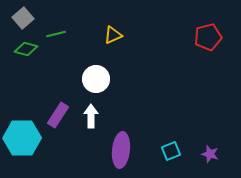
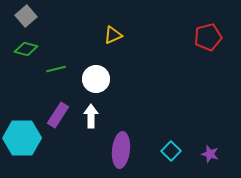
gray square: moved 3 px right, 2 px up
green line: moved 35 px down
cyan square: rotated 24 degrees counterclockwise
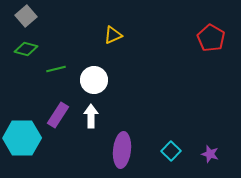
red pentagon: moved 3 px right, 1 px down; rotated 28 degrees counterclockwise
white circle: moved 2 px left, 1 px down
purple ellipse: moved 1 px right
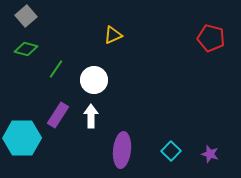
red pentagon: rotated 16 degrees counterclockwise
green line: rotated 42 degrees counterclockwise
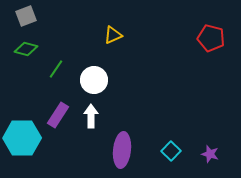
gray square: rotated 20 degrees clockwise
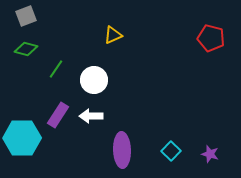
white arrow: rotated 90 degrees counterclockwise
purple ellipse: rotated 8 degrees counterclockwise
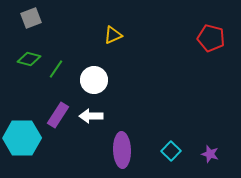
gray square: moved 5 px right, 2 px down
green diamond: moved 3 px right, 10 px down
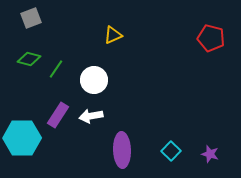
white arrow: rotated 10 degrees counterclockwise
